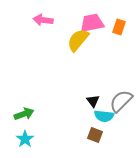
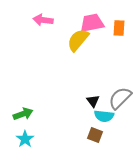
orange rectangle: moved 1 px down; rotated 14 degrees counterclockwise
gray semicircle: moved 1 px left, 3 px up
green arrow: moved 1 px left
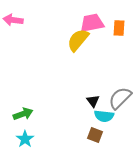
pink arrow: moved 30 px left
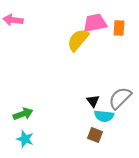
pink trapezoid: moved 3 px right
cyan star: rotated 18 degrees counterclockwise
